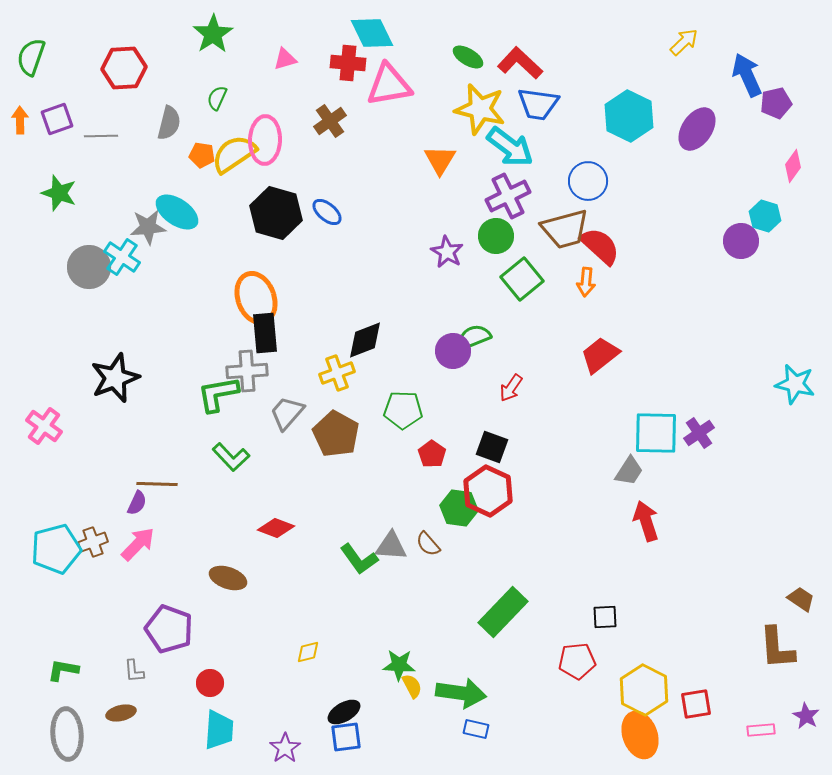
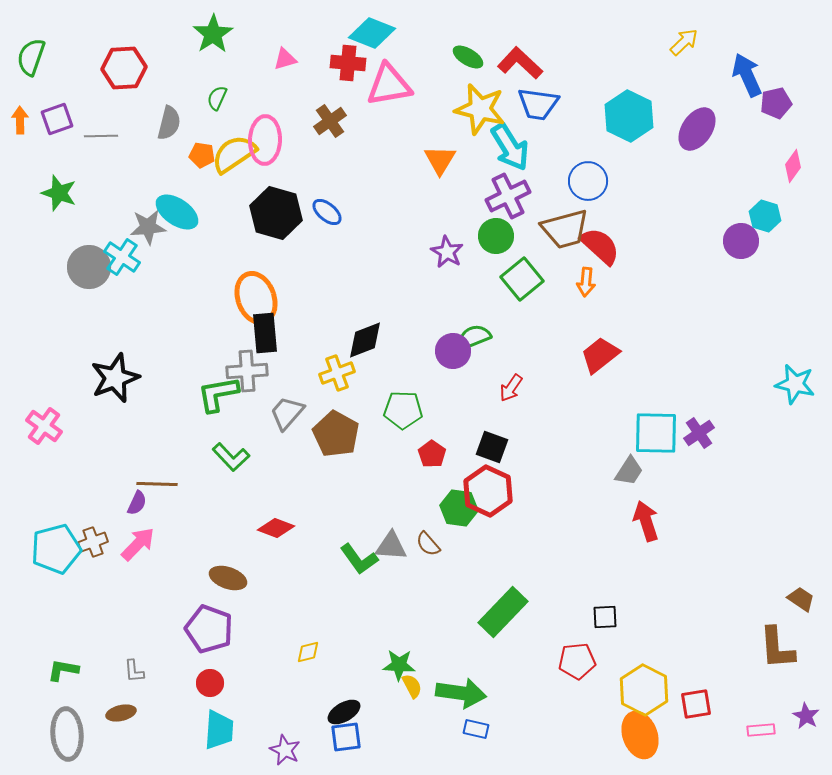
cyan diamond at (372, 33): rotated 42 degrees counterclockwise
cyan arrow at (510, 147): rotated 21 degrees clockwise
purple pentagon at (169, 629): moved 40 px right
purple star at (285, 748): moved 2 px down; rotated 12 degrees counterclockwise
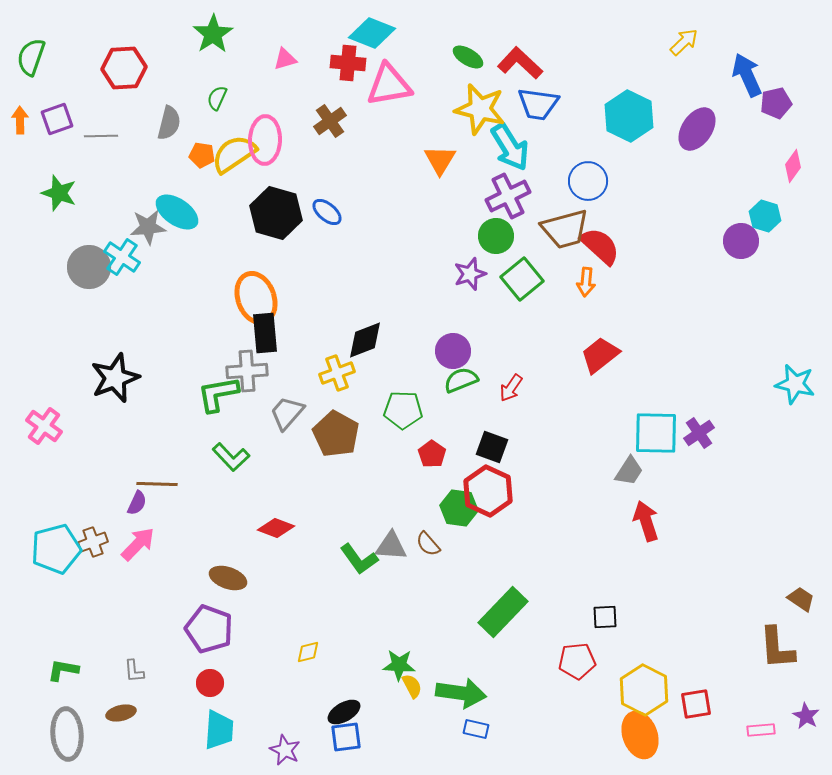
purple star at (447, 252): moved 23 px right, 22 px down; rotated 24 degrees clockwise
green semicircle at (474, 337): moved 13 px left, 43 px down
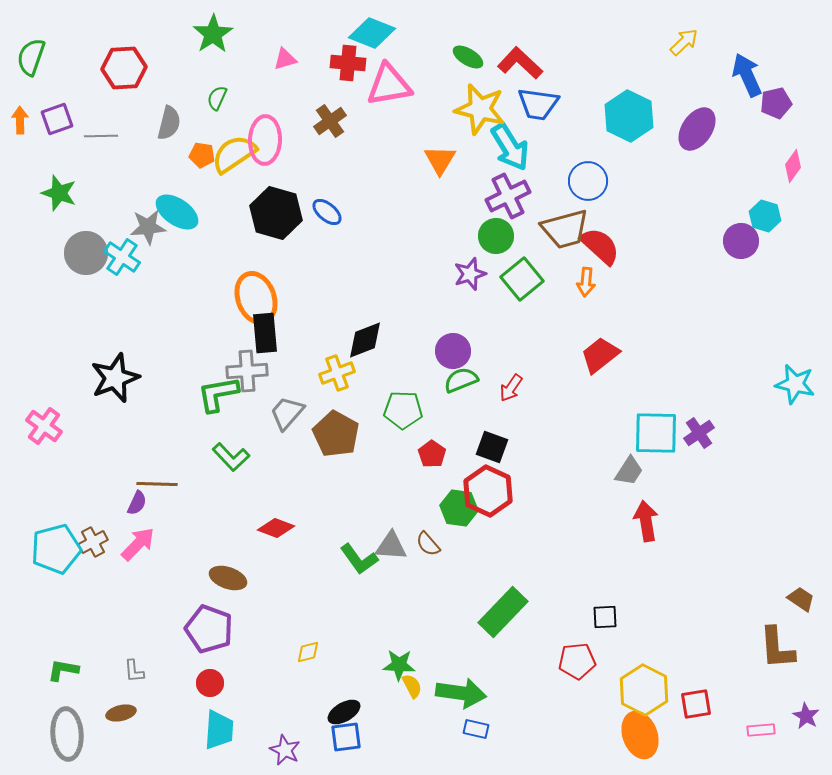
gray circle at (89, 267): moved 3 px left, 14 px up
red arrow at (646, 521): rotated 9 degrees clockwise
brown cross at (93, 542): rotated 8 degrees counterclockwise
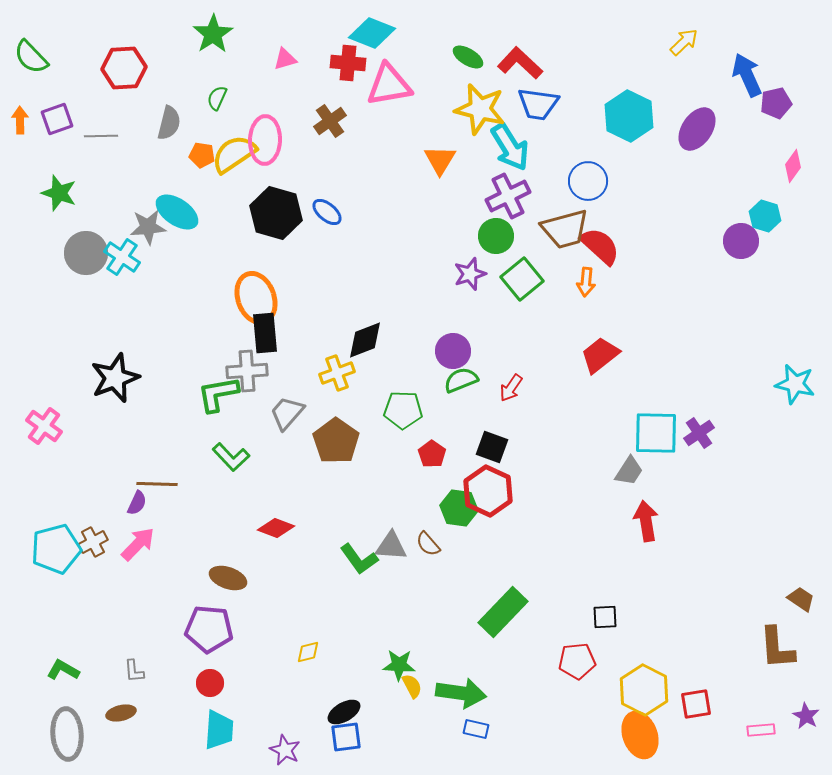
green semicircle at (31, 57): rotated 63 degrees counterclockwise
brown pentagon at (336, 434): moved 7 px down; rotated 6 degrees clockwise
purple pentagon at (209, 629): rotated 15 degrees counterclockwise
green L-shape at (63, 670): rotated 20 degrees clockwise
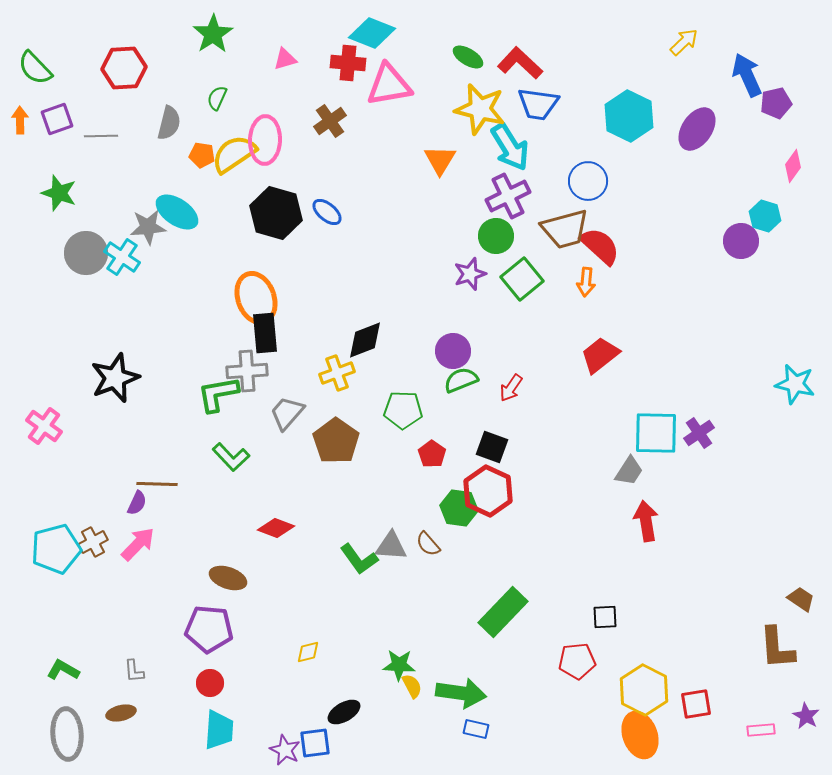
green semicircle at (31, 57): moved 4 px right, 11 px down
blue square at (346, 737): moved 31 px left, 6 px down
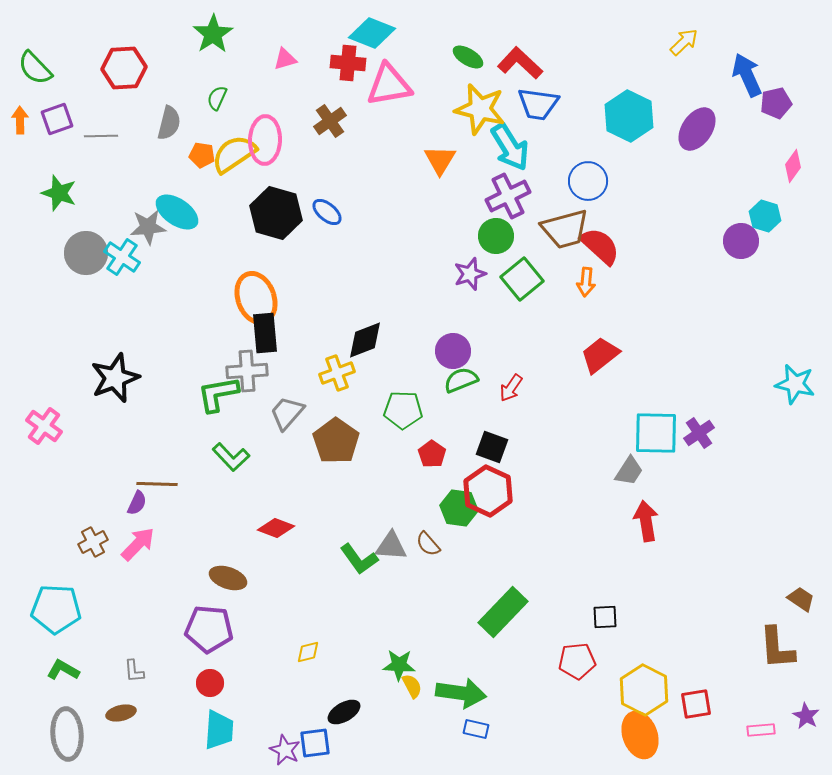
cyan pentagon at (56, 549): moved 60 px down; rotated 18 degrees clockwise
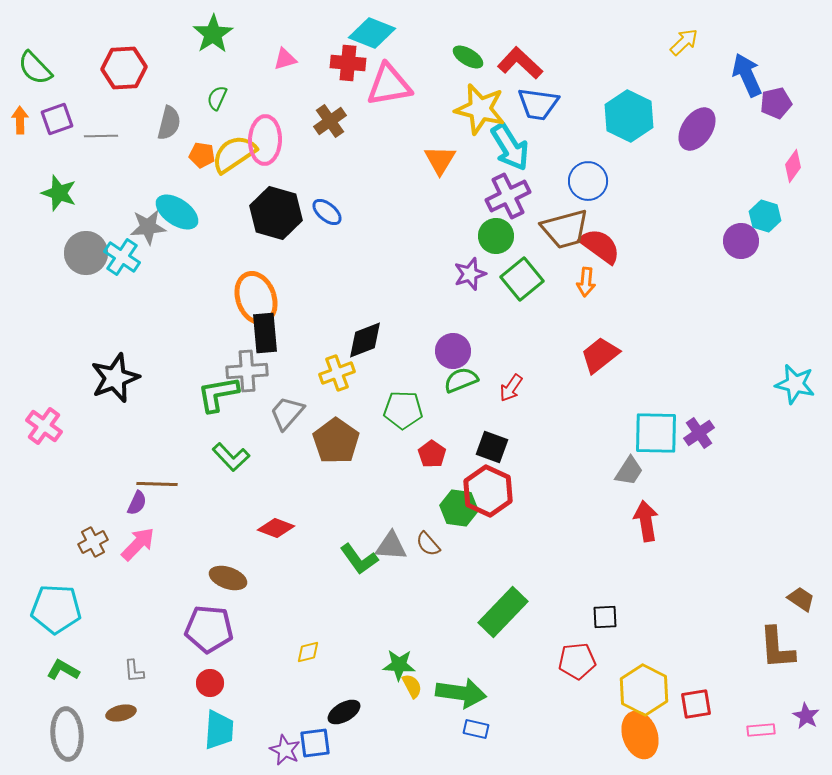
red semicircle at (600, 246): rotated 6 degrees counterclockwise
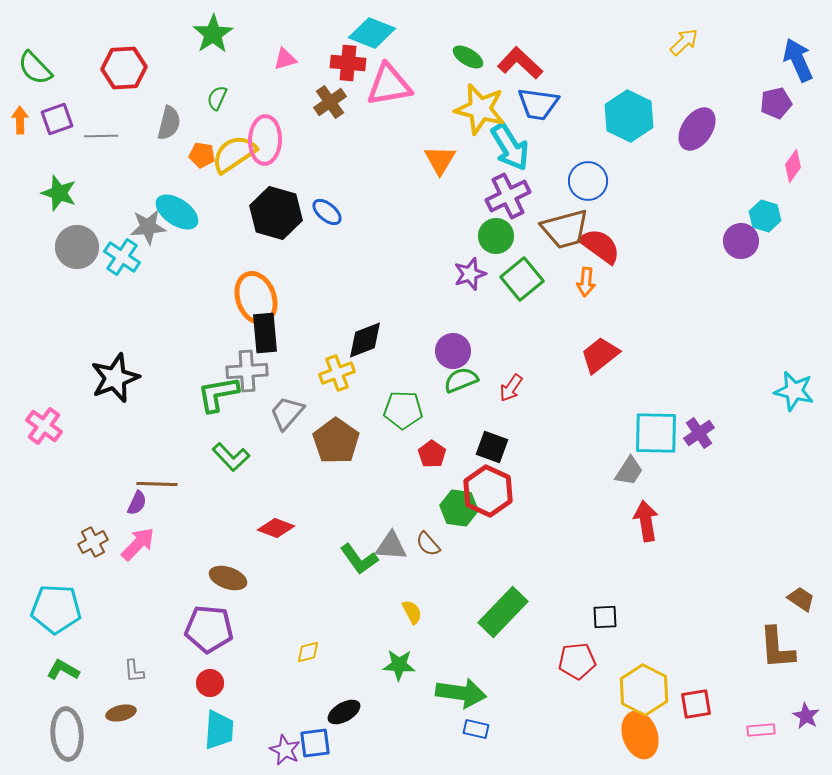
blue arrow at (747, 75): moved 51 px right, 15 px up
brown cross at (330, 121): moved 19 px up
gray circle at (86, 253): moved 9 px left, 6 px up
cyan star at (795, 384): moved 1 px left, 7 px down
yellow semicircle at (412, 686): moved 74 px up
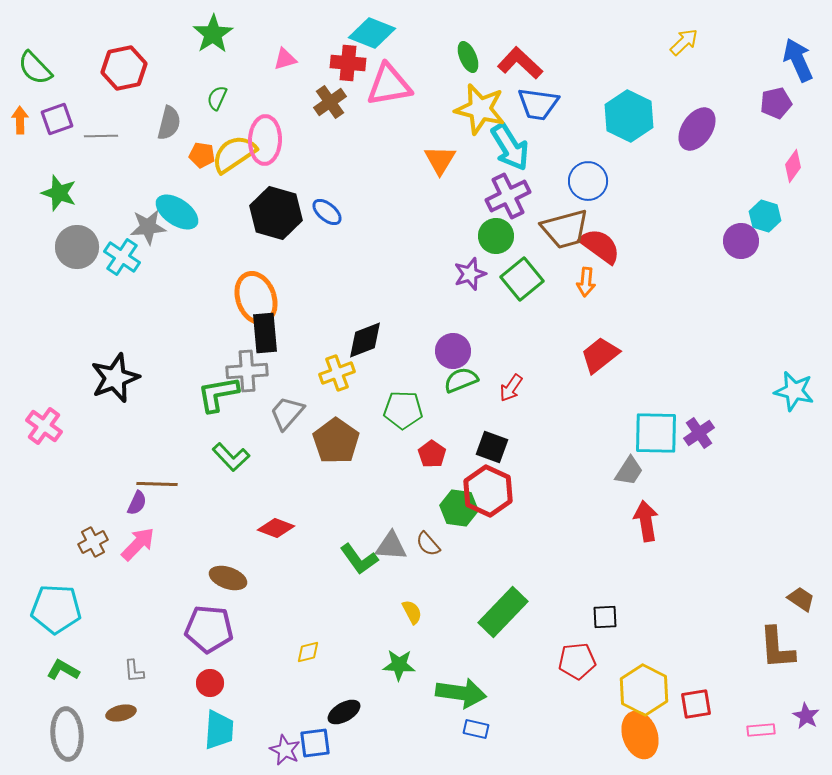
green ellipse at (468, 57): rotated 36 degrees clockwise
red hexagon at (124, 68): rotated 9 degrees counterclockwise
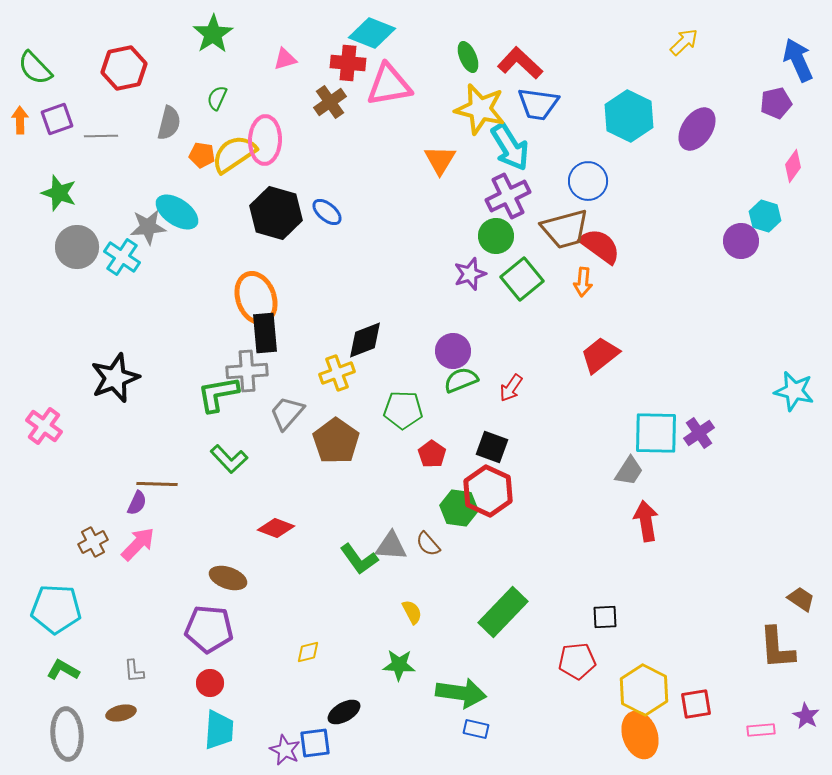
orange arrow at (586, 282): moved 3 px left
green L-shape at (231, 457): moved 2 px left, 2 px down
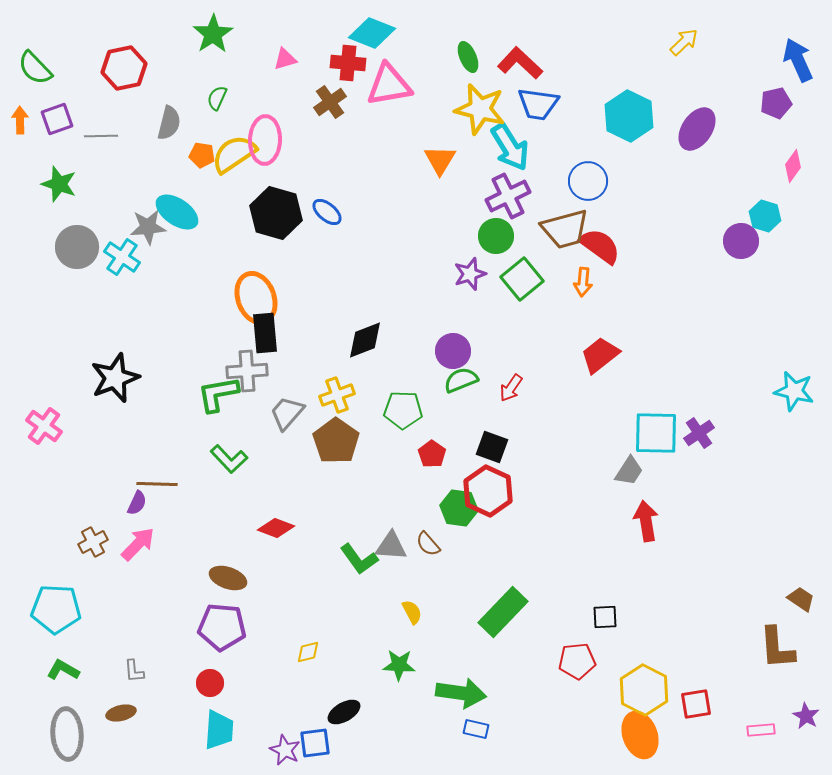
green star at (59, 193): moved 9 px up
yellow cross at (337, 373): moved 22 px down
purple pentagon at (209, 629): moved 13 px right, 2 px up
